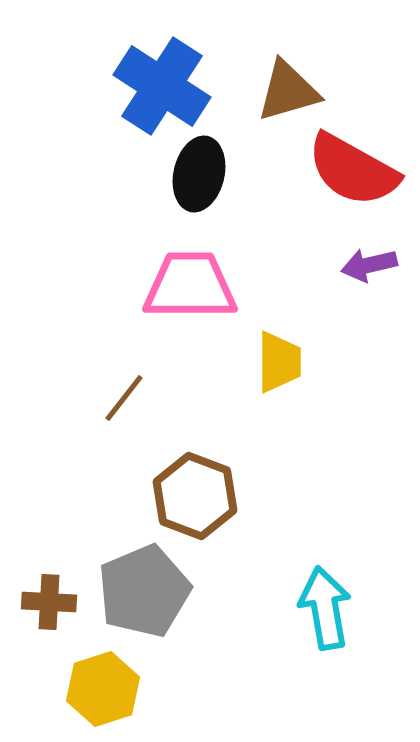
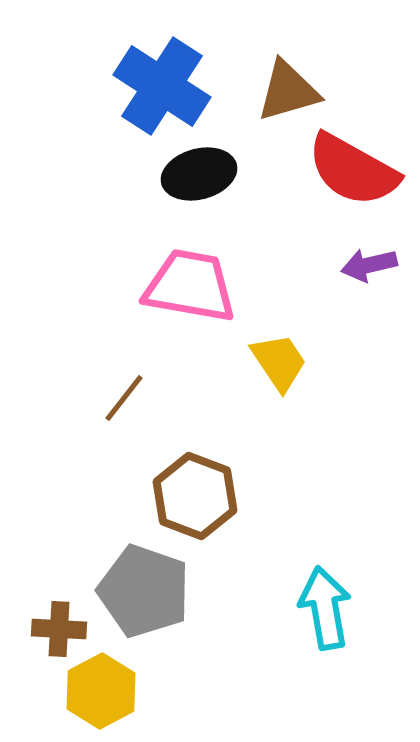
black ellipse: rotated 62 degrees clockwise
pink trapezoid: rotated 10 degrees clockwise
yellow trapezoid: rotated 34 degrees counterclockwise
gray pentagon: rotated 30 degrees counterclockwise
brown cross: moved 10 px right, 27 px down
yellow hexagon: moved 2 px left, 2 px down; rotated 10 degrees counterclockwise
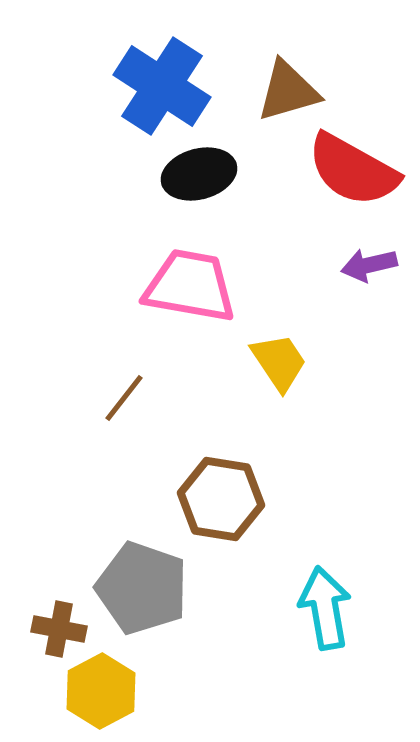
brown hexagon: moved 26 px right, 3 px down; rotated 12 degrees counterclockwise
gray pentagon: moved 2 px left, 3 px up
brown cross: rotated 8 degrees clockwise
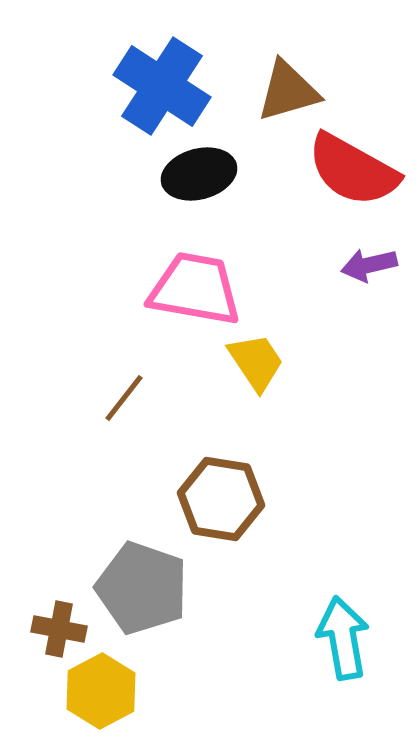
pink trapezoid: moved 5 px right, 3 px down
yellow trapezoid: moved 23 px left
cyan arrow: moved 18 px right, 30 px down
